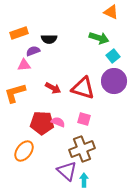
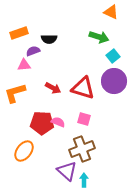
green arrow: moved 1 px up
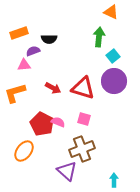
green arrow: rotated 102 degrees counterclockwise
red pentagon: moved 1 px down; rotated 25 degrees clockwise
cyan arrow: moved 30 px right
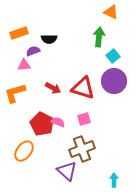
pink square: rotated 32 degrees counterclockwise
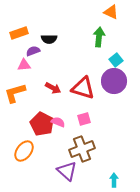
cyan square: moved 3 px right, 4 px down
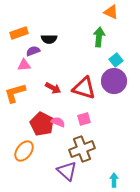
red triangle: moved 1 px right
